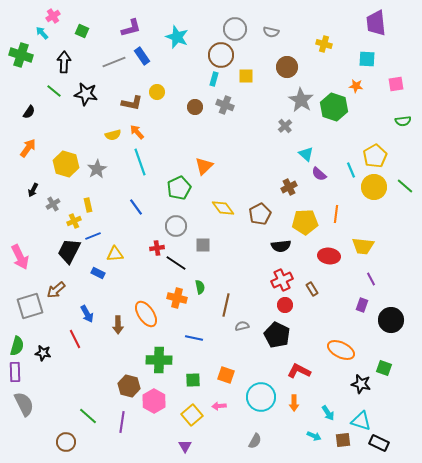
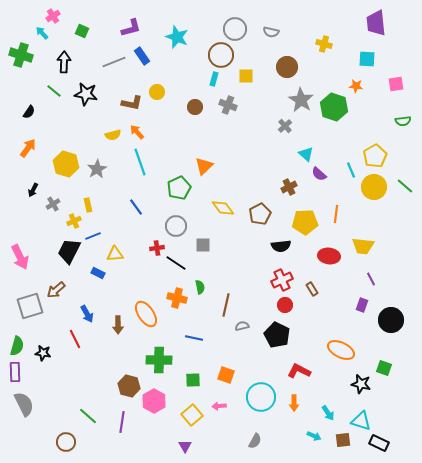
gray cross at (225, 105): moved 3 px right
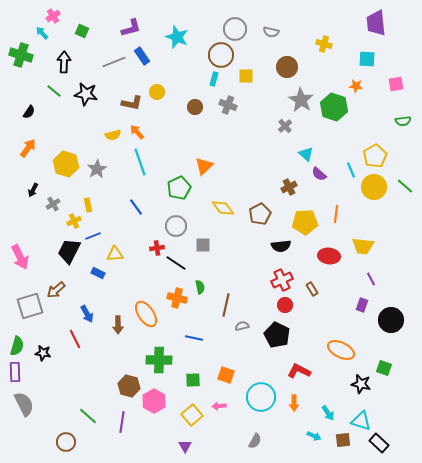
black rectangle at (379, 443): rotated 18 degrees clockwise
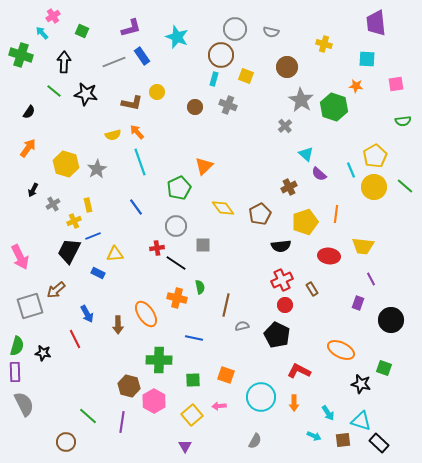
yellow square at (246, 76): rotated 21 degrees clockwise
yellow pentagon at (305, 222): rotated 15 degrees counterclockwise
purple rectangle at (362, 305): moved 4 px left, 2 px up
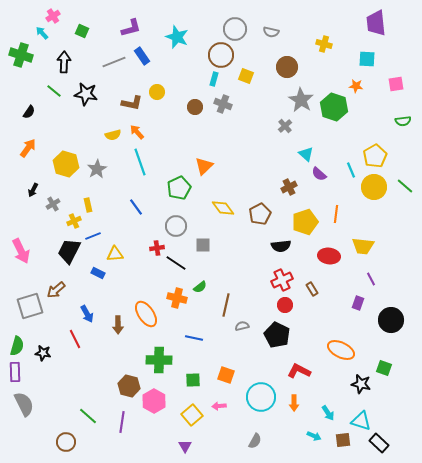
gray cross at (228, 105): moved 5 px left, 1 px up
pink arrow at (20, 257): moved 1 px right, 6 px up
green semicircle at (200, 287): rotated 64 degrees clockwise
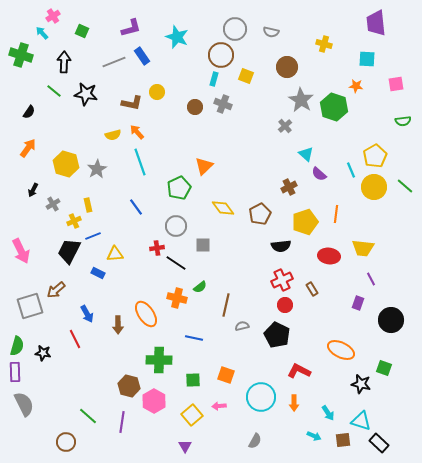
yellow trapezoid at (363, 246): moved 2 px down
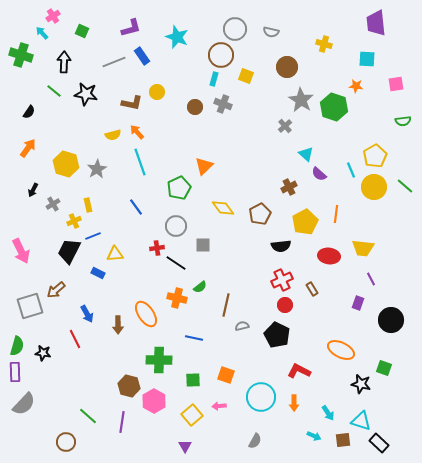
yellow pentagon at (305, 222): rotated 10 degrees counterclockwise
gray semicircle at (24, 404): rotated 70 degrees clockwise
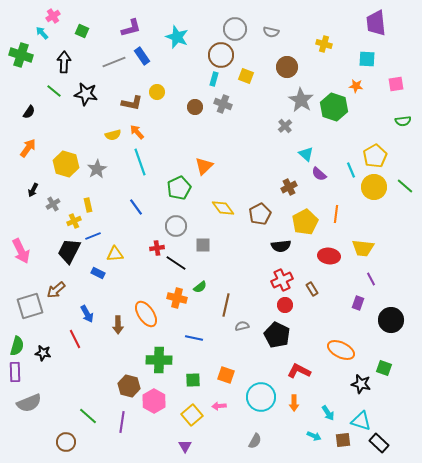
gray semicircle at (24, 404): moved 5 px right, 1 px up; rotated 25 degrees clockwise
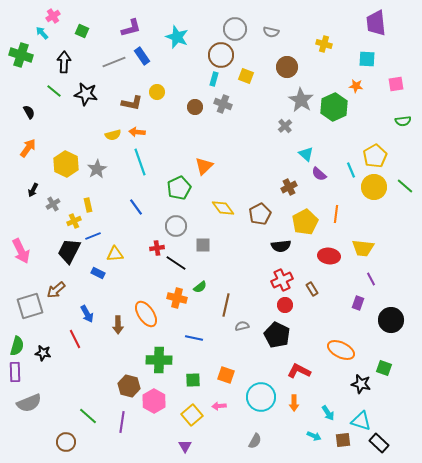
green hexagon at (334, 107): rotated 16 degrees clockwise
black semicircle at (29, 112): rotated 64 degrees counterclockwise
orange arrow at (137, 132): rotated 42 degrees counterclockwise
yellow hexagon at (66, 164): rotated 10 degrees clockwise
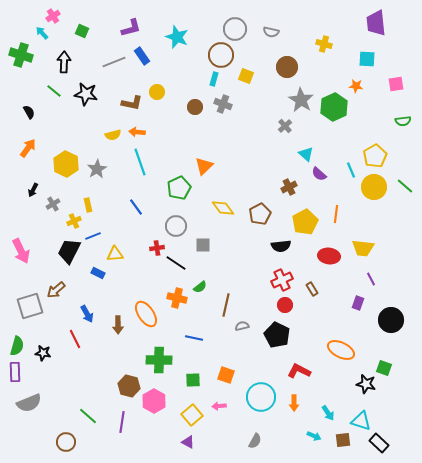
black star at (361, 384): moved 5 px right
purple triangle at (185, 446): moved 3 px right, 4 px up; rotated 32 degrees counterclockwise
